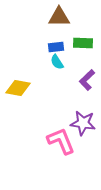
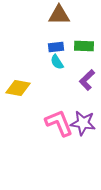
brown triangle: moved 2 px up
green rectangle: moved 1 px right, 3 px down
pink L-shape: moved 2 px left, 18 px up
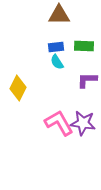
purple L-shape: rotated 45 degrees clockwise
yellow diamond: rotated 75 degrees counterclockwise
pink L-shape: rotated 8 degrees counterclockwise
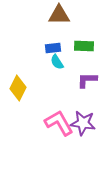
blue rectangle: moved 3 px left, 1 px down
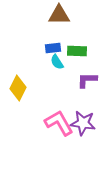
green rectangle: moved 7 px left, 5 px down
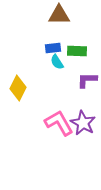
purple star: rotated 20 degrees clockwise
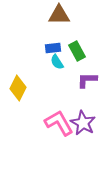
green rectangle: rotated 60 degrees clockwise
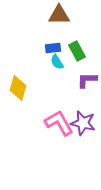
yellow diamond: rotated 10 degrees counterclockwise
purple star: rotated 15 degrees counterclockwise
